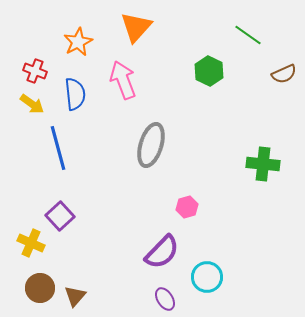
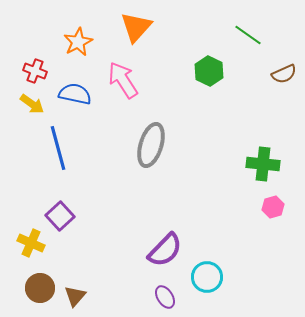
pink arrow: rotated 12 degrees counterclockwise
blue semicircle: rotated 72 degrees counterclockwise
pink hexagon: moved 86 px right
purple semicircle: moved 3 px right, 2 px up
purple ellipse: moved 2 px up
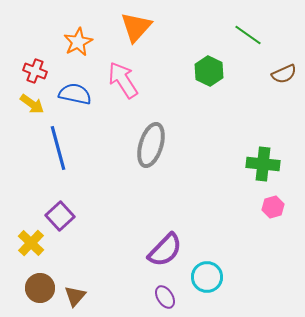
yellow cross: rotated 20 degrees clockwise
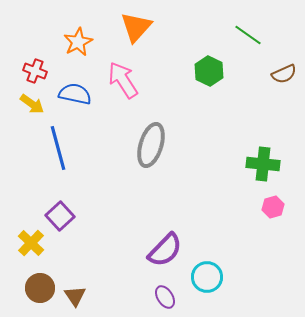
brown triangle: rotated 15 degrees counterclockwise
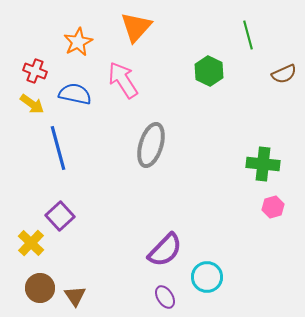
green line: rotated 40 degrees clockwise
